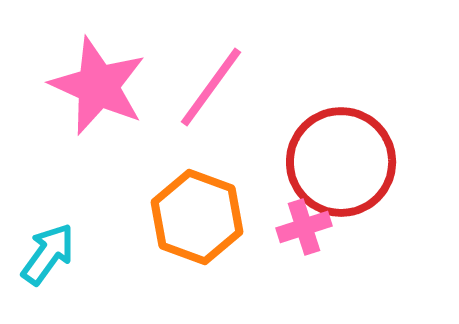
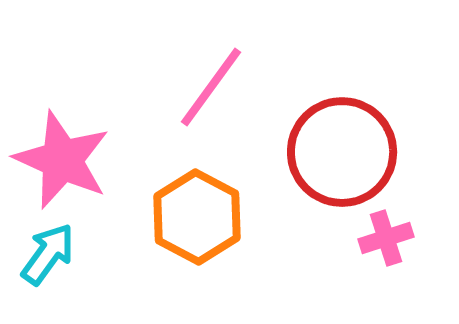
pink star: moved 36 px left, 74 px down
red circle: moved 1 px right, 10 px up
orange hexagon: rotated 8 degrees clockwise
pink cross: moved 82 px right, 11 px down
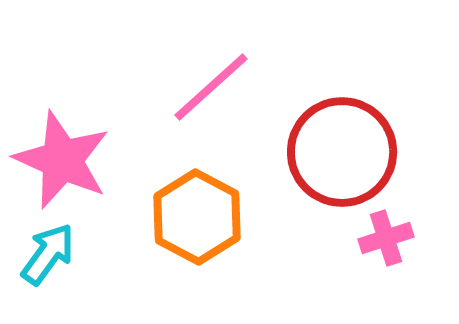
pink line: rotated 12 degrees clockwise
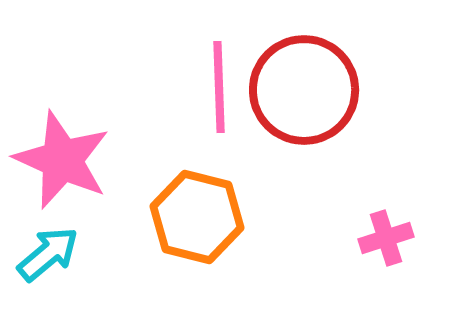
pink line: moved 8 px right; rotated 50 degrees counterclockwise
red circle: moved 38 px left, 62 px up
orange hexagon: rotated 14 degrees counterclockwise
cyan arrow: rotated 14 degrees clockwise
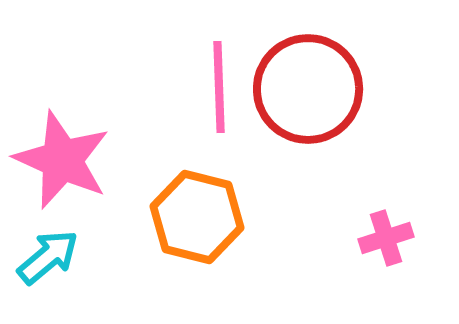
red circle: moved 4 px right, 1 px up
cyan arrow: moved 3 px down
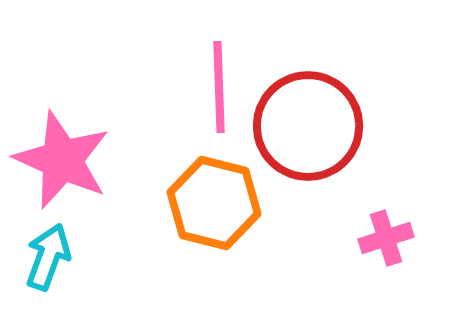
red circle: moved 37 px down
orange hexagon: moved 17 px right, 14 px up
cyan arrow: rotated 30 degrees counterclockwise
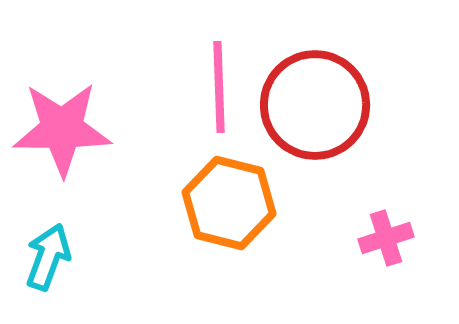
red circle: moved 7 px right, 21 px up
pink star: moved 31 px up; rotated 24 degrees counterclockwise
orange hexagon: moved 15 px right
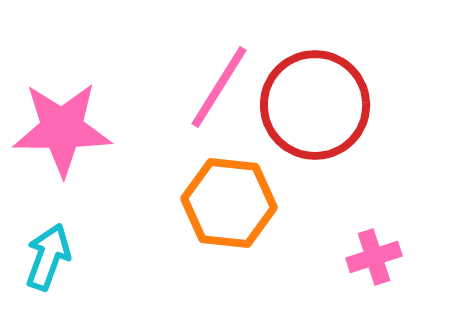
pink line: rotated 34 degrees clockwise
orange hexagon: rotated 8 degrees counterclockwise
pink cross: moved 12 px left, 19 px down
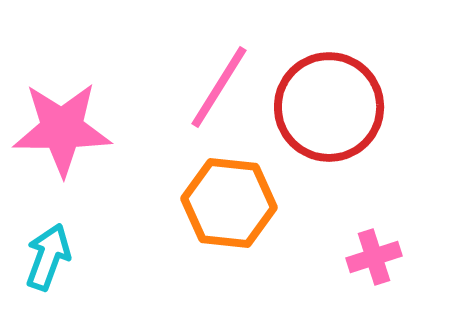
red circle: moved 14 px right, 2 px down
